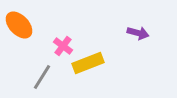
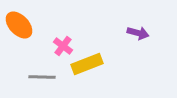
yellow rectangle: moved 1 px left, 1 px down
gray line: rotated 60 degrees clockwise
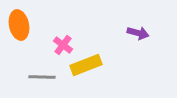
orange ellipse: rotated 32 degrees clockwise
pink cross: moved 1 px up
yellow rectangle: moved 1 px left, 1 px down
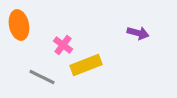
gray line: rotated 24 degrees clockwise
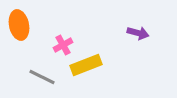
pink cross: rotated 24 degrees clockwise
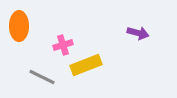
orange ellipse: moved 1 px down; rotated 12 degrees clockwise
pink cross: rotated 12 degrees clockwise
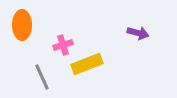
orange ellipse: moved 3 px right, 1 px up
yellow rectangle: moved 1 px right, 1 px up
gray line: rotated 40 degrees clockwise
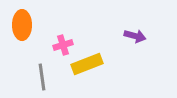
purple arrow: moved 3 px left, 3 px down
gray line: rotated 16 degrees clockwise
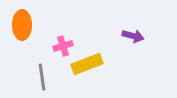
purple arrow: moved 2 px left
pink cross: moved 1 px down
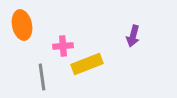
orange ellipse: rotated 12 degrees counterclockwise
purple arrow: rotated 90 degrees clockwise
pink cross: rotated 12 degrees clockwise
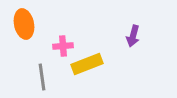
orange ellipse: moved 2 px right, 1 px up
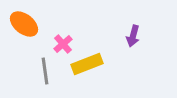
orange ellipse: rotated 40 degrees counterclockwise
pink cross: moved 2 px up; rotated 36 degrees counterclockwise
gray line: moved 3 px right, 6 px up
